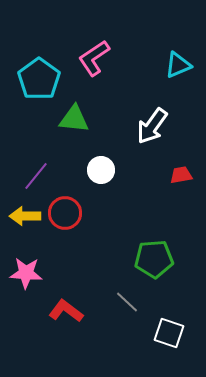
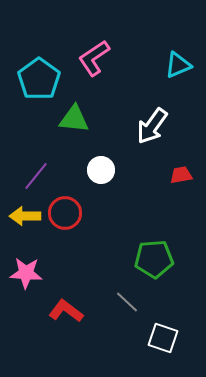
white square: moved 6 px left, 5 px down
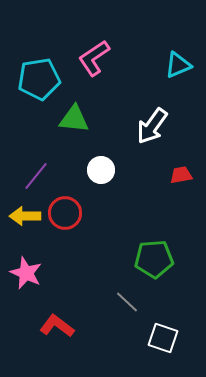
cyan pentagon: rotated 27 degrees clockwise
pink star: rotated 20 degrees clockwise
red L-shape: moved 9 px left, 15 px down
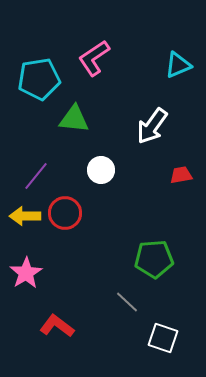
pink star: rotated 16 degrees clockwise
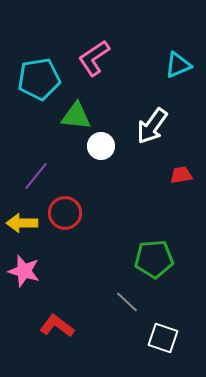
green triangle: moved 2 px right, 3 px up
white circle: moved 24 px up
yellow arrow: moved 3 px left, 7 px down
pink star: moved 2 px left, 2 px up; rotated 24 degrees counterclockwise
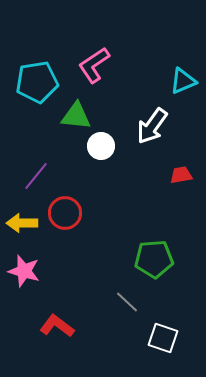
pink L-shape: moved 7 px down
cyan triangle: moved 5 px right, 16 px down
cyan pentagon: moved 2 px left, 3 px down
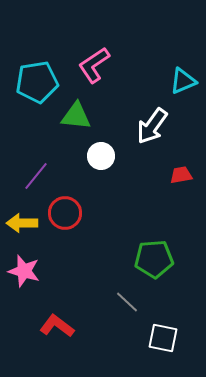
white circle: moved 10 px down
white square: rotated 8 degrees counterclockwise
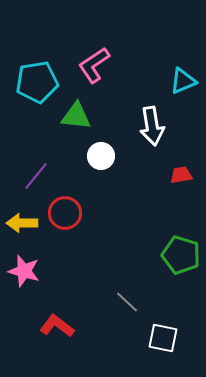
white arrow: rotated 45 degrees counterclockwise
green pentagon: moved 27 px right, 4 px up; rotated 21 degrees clockwise
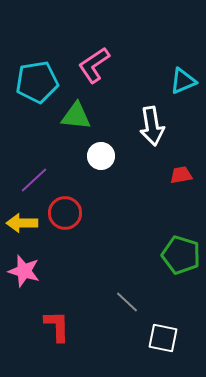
purple line: moved 2 px left, 4 px down; rotated 8 degrees clockwise
red L-shape: rotated 52 degrees clockwise
